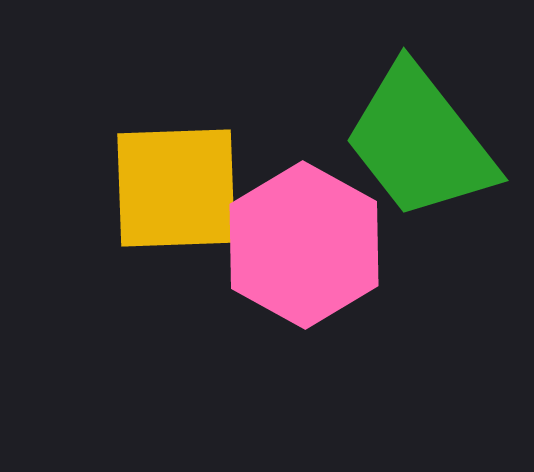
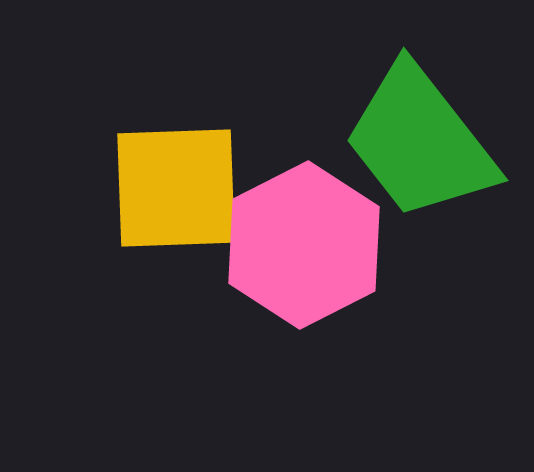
pink hexagon: rotated 4 degrees clockwise
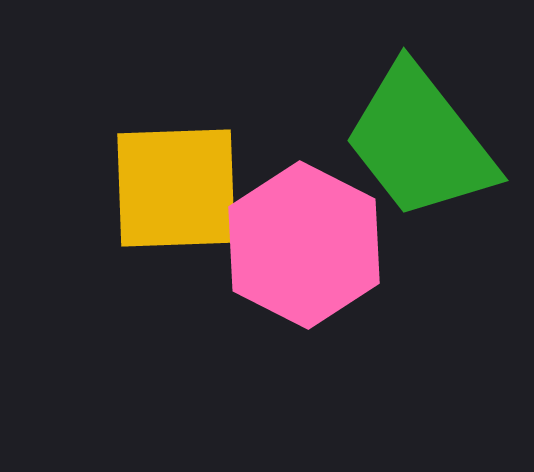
pink hexagon: rotated 6 degrees counterclockwise
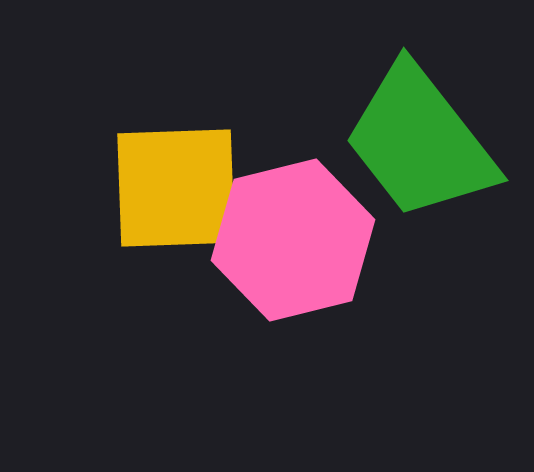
pink hexagon: moved 11 px left, 5 px up; rotated 19 degrees clockwise
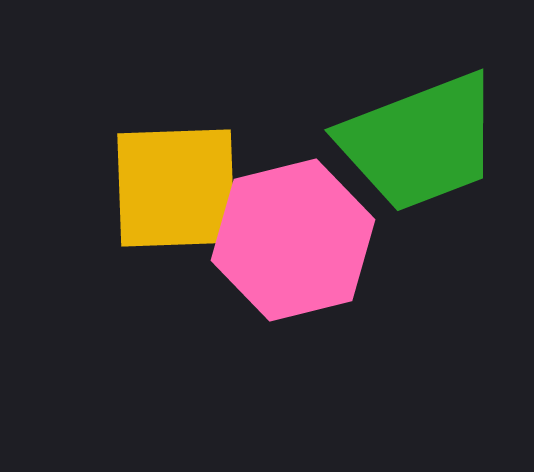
green trapezoid: rotated 73 degrees counterclockwise
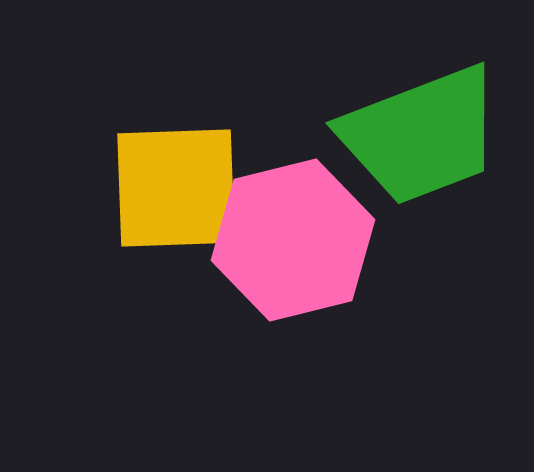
green trapezoid: moved 1 px right, 7 px up
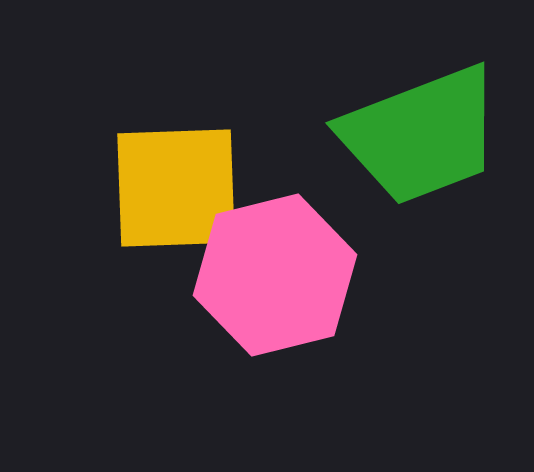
pink hexagon: moved 18 px left, 35 px down
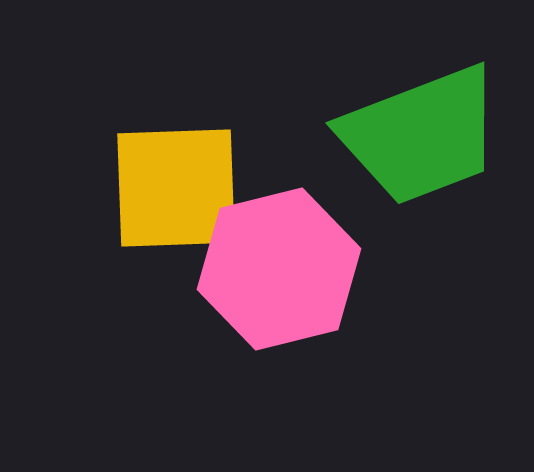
pink hexagon: moved 4 px right, 6 px up
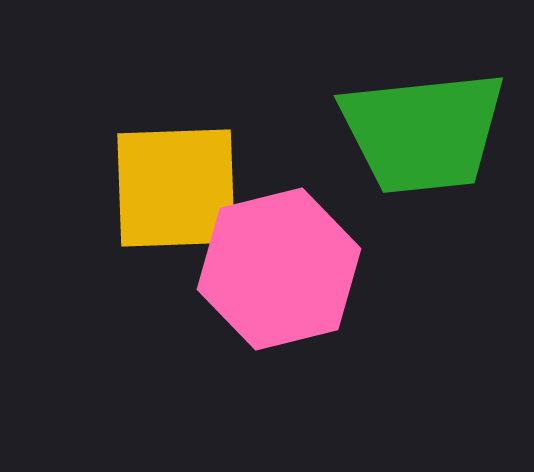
green trapezoid: moved 2 px right, 3 px up; rotated 15 degrees clockwise
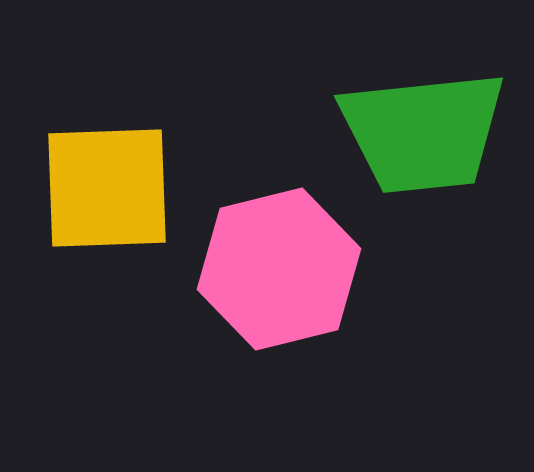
yellow square: moved 69 px left
